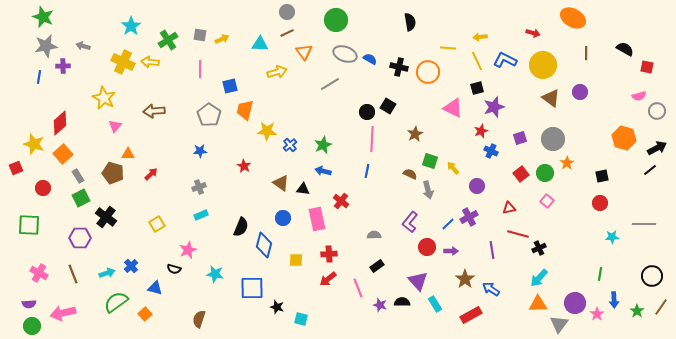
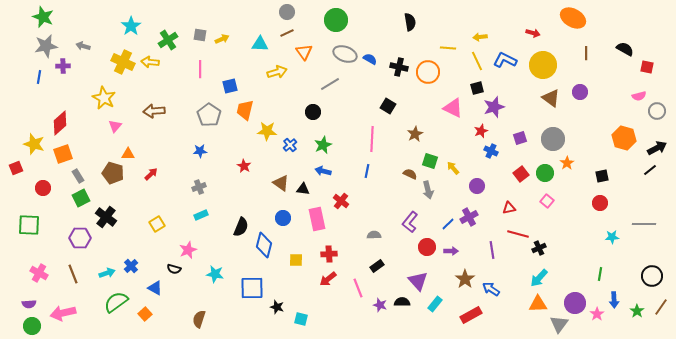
black circle at (367, 112): moved 54 px left
orange square at (63, 154): rotated 24 degrees clockwise
blue triangle at (155, 288): rotated 14 degrees clockwise
cyan rectangle at (435, 304): rotated 70 degrees clockwise
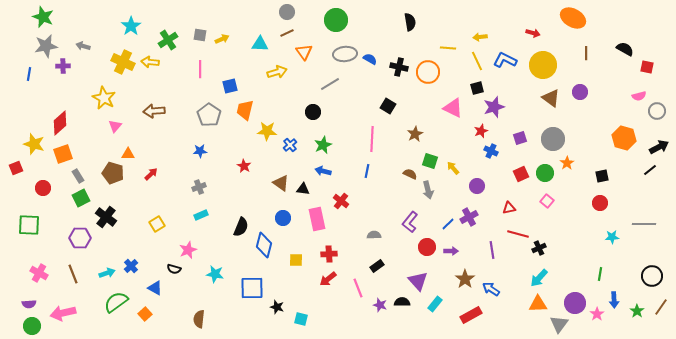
gray ellipse at (345, 54): rotated 25 degrees counterclockwise
blue line at (39, 77): moved 10 px left, 3 px up
black arrow at (657, 148): moved 2 px right, 1 px up
red square at (521, 174): rotated 14 degrees clockwise
brown semicircle at (199, 319): rotated 12 degrees counterclockwise
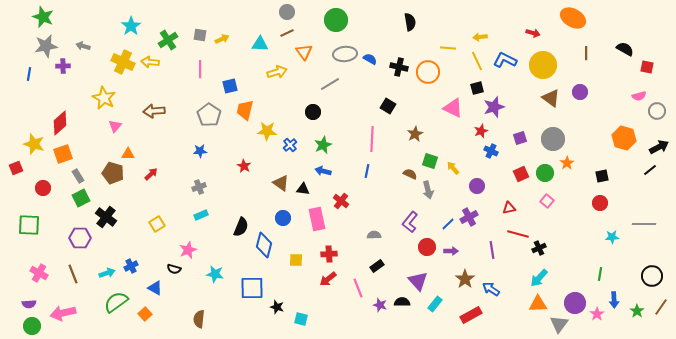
blue cross at (131, 266): rotated 16 degrees clockwise
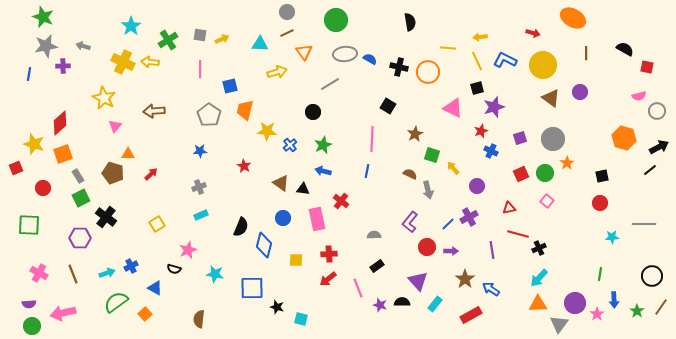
green square at (430, 161): moved 2 px right, 6 px up
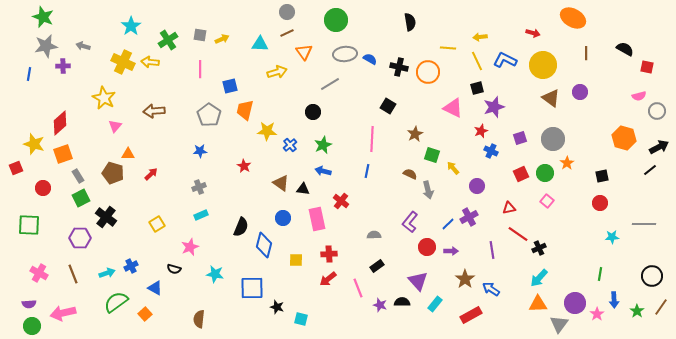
red line at (518, 234): rotated 20 degrees clockwise
pink star at (188, 250): moved 2 px right, 3 px up
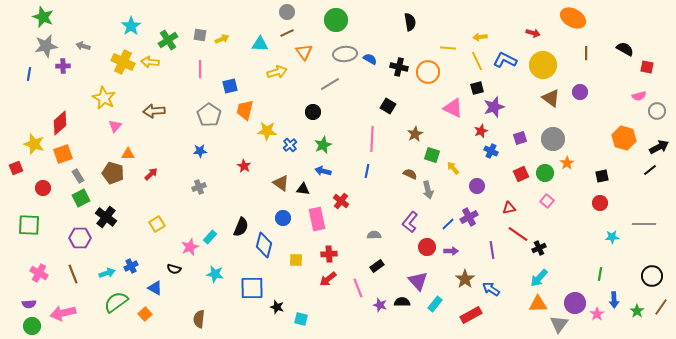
cyan rectangle at (201, 215): moved 9 px right, 22 px down; rotated 24 degrees counterclockwise
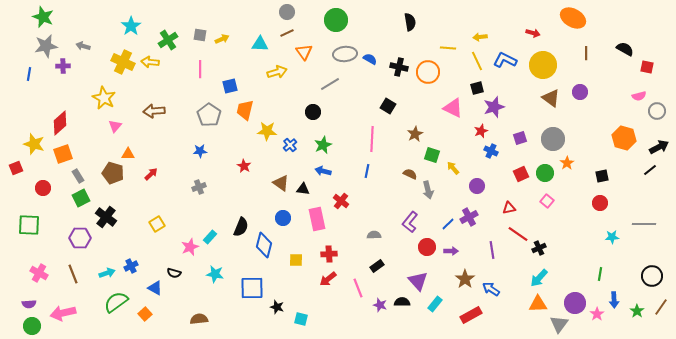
black semicircle at (174, 269): moved 4 px down
brown semicircle at (199, 319): rotated 78 degrees clockwise
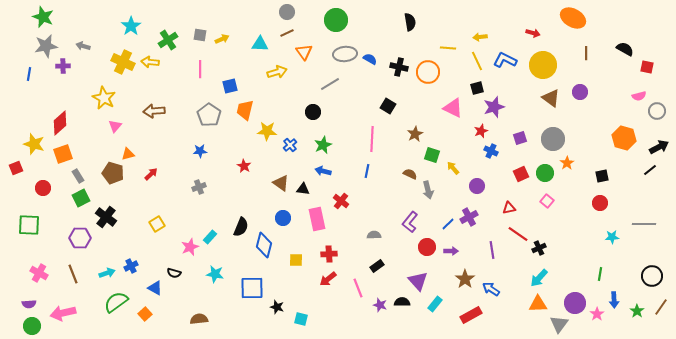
orange triangle at (128, 154): rotated 16 degrees counterclockwise
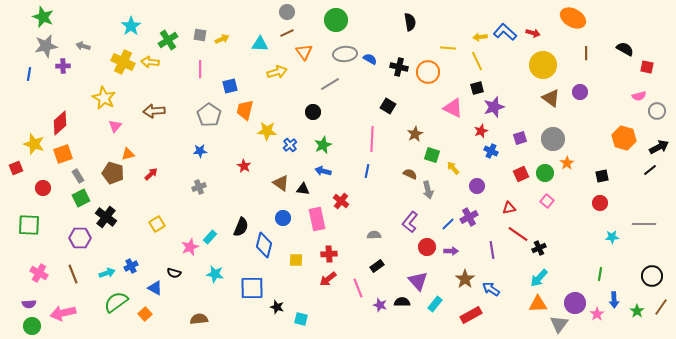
blue L-shape at (505, 60): moved 28 px up; rotated 15 degrees clockwise
